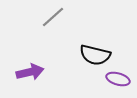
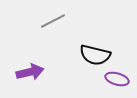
gray line: moved 4 px down; rotated 15 degrees clockwise
purple ellipse: moved 1 px left
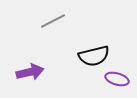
black semicircle: moved 1 px left, 1 px down; rotated 28 degrees counterclockwise
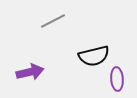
purple ellipse: rotated 70 degrees clockwise
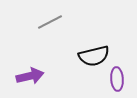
gray line: moved 3 px left, 1 px down
purple arrow: moved 4 px down
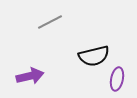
purple ellipse: rotated 15 degrees clockwise
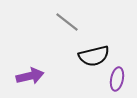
gray line: moved 17 px right; rotated 65 degrees clockwise
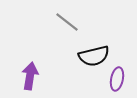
purple arrow: rotated 68 degrees counterclockwise
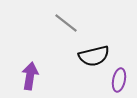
gray line: moved 1 px left, 1 px down
purple ellipse: moved 2 px right, 1 px down
